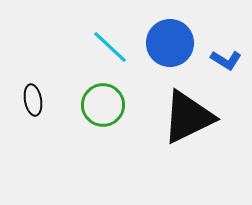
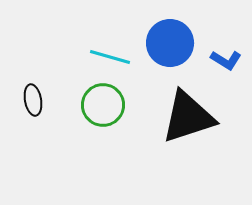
cyan line: moved 10 px down; rotated 27 degrees counterclockwise
black triangle: rotated 8 degrees clockwise
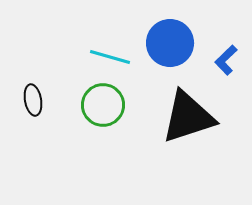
blue L-shape: rotated 104 degrees clockwise
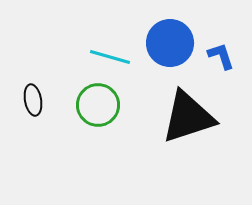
blue L-shape: moved 5 px left, 4 px up; rotated 116 degrees clockwise
green circle: moved 5 px left
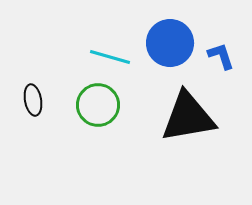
black triangle: rotated 8 degrees clockwise
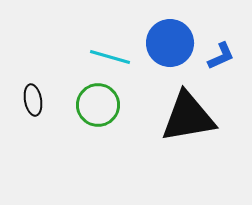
blue L-shape: rotated 84 degrees clockwise
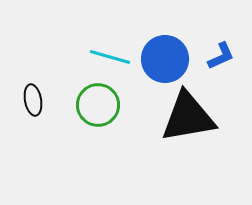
blue circle: moved 5 px left, 16 px down
